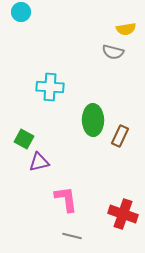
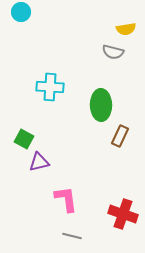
green ellipse: moved 8 px right, 15 px up
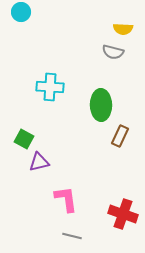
yellow semicircle: moved 3 px left; rotated 12 degrees clockwise
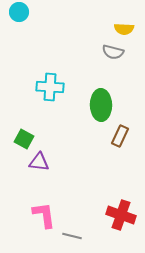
cyan circle: moved 2 px left
yellow semicircle: moved 1 px right
purple triangle: rotated 20 degrees clockwise
pink L-shape: moved 22 px left, 16 px down
red cross: moved 2 px left, 1 px down
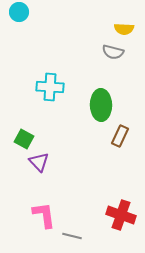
purple triangle: rotated 40 degrees clockwise
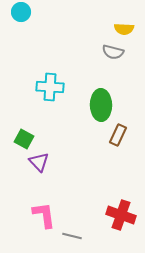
cyan circle: moved 2 px right
brown rectangle: moved 2 px left, 1 px up
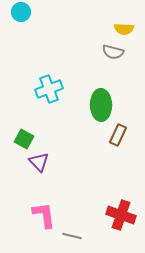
cyan cross: moved 1 px left, 2 px down; rotated 24 degrees counterclockwise
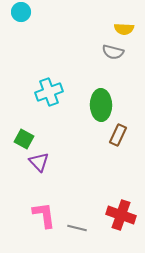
cyan cross: moved 3 px down
gray line: moved 5 px right, 8 px up
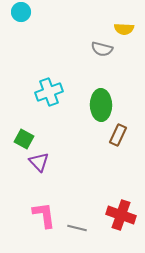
gray semicircle: moved 11 px left, 3 px up
